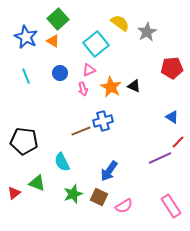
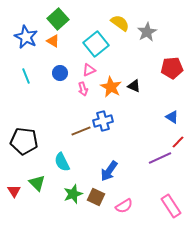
green triangle: rotated 24 degrees clockwise
red triangle: moved 2 px up; rotated 24 degrees counterclockwise
brown square: moved 3 px left
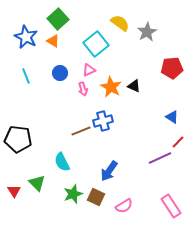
black pentagon: moved 6 px left, 2 px up
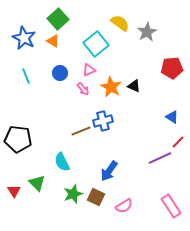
blue star: moved 2 px left, 1 px down
pink arrow: rotated 24 degrees counterclockwise
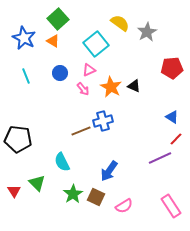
red line: moved 2 px left, 3 px up
green star: rotated 12 degrees counterclockwise
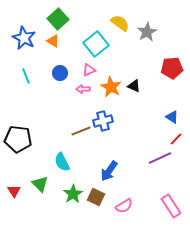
pink arrow: rotated 128 degrees clockwise
green triangle: moved 3 px right, 1 px down
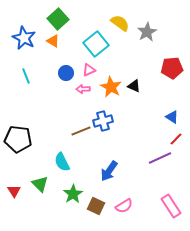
blue circle: moved 6 px right
brown square: moved 9 px down
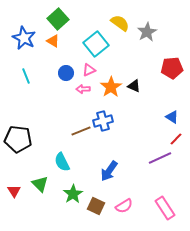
orange star: rotated 10 degrees clockwise
pink rectangle: moved 6 px left, 2 px down
